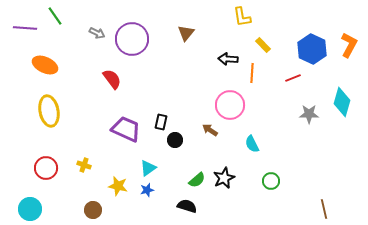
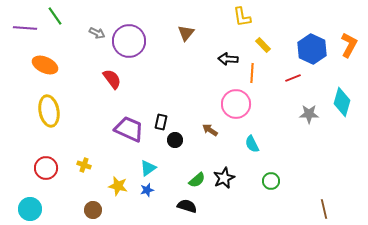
purple circle: moved 3 px left, 2 px down
pink circle: moved 6 px right, 1 px up
purple trapezoid: moved 3 px right
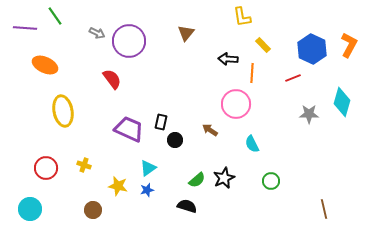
yellow ellipse: moved 14 px right
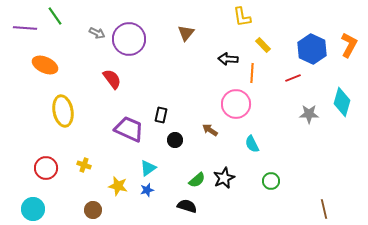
purple circle: moved 2 px up
black rectangle: moved 7 px up
cyan circle: moved 3 px right
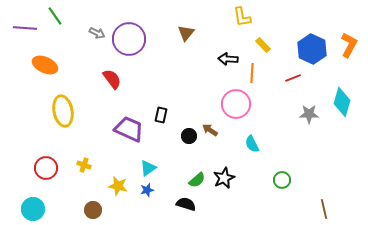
black circle: moved 14 px right, 4 px up
green circle: moved 11 px right, 1 px up
black semicircle: moved 1 px left, 2 px up
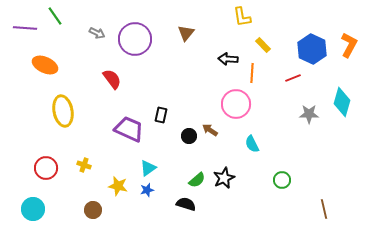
purple circle: moved 6 px right
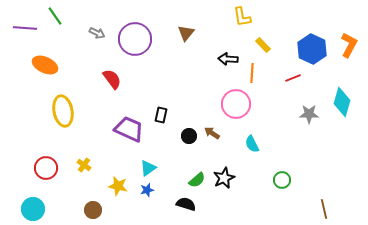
brown arrow: moved 2 px right, 3 px down
yellow cross: rotated 16 degrees clockwise
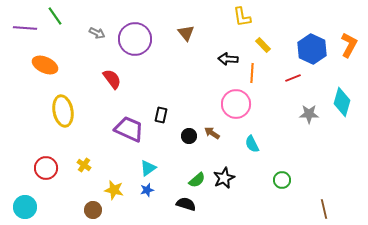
brown triangle: rotated 18 degrees counterclockwise
yellow star: moved 4 px left, 4 px down
cyan circle: moved 8 px left, 2 px up
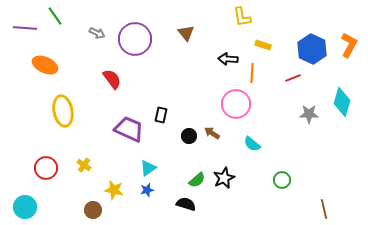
yellow rectangle: rotated 28 degrees counterclockwise
cyan semicircle: rotated 24 degrees counterclockwise
